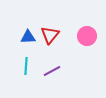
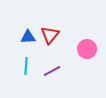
pink circle: moved 13 px down
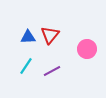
cyan line: rotated 30 degrees clockwise
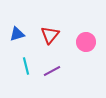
blue triangle: moved 11 px left, 3 px up; rotated 14 degrees counterclockwise
pink circle: moved 1 px left, 7 px up
cyan line: rotated 48 degrees counterclockwise
